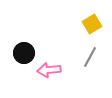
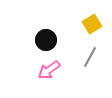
black circle: moved 22 px right, 13 px up
pink arrow: rotated 30 degrees counterclockwise
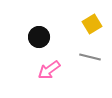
black circle: moved 7 px left, 3 px up
gray line: rotated 75 degrees clockwise
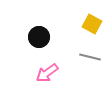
yellow square: rotated 30 degrees counterclockwise
pink arrow: moved 2 px left, 3 px down
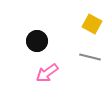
black circle: moved 2 px left, 4 px down
